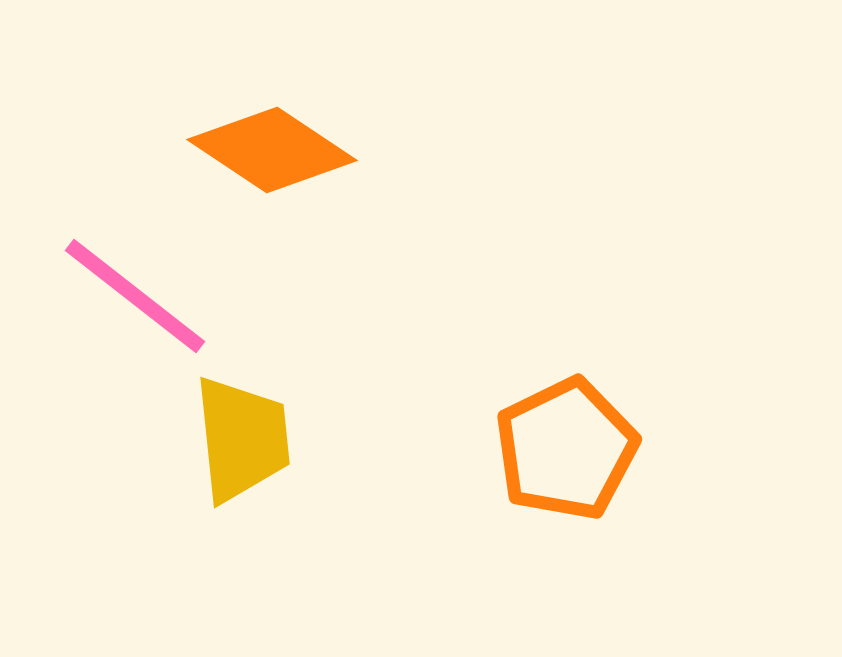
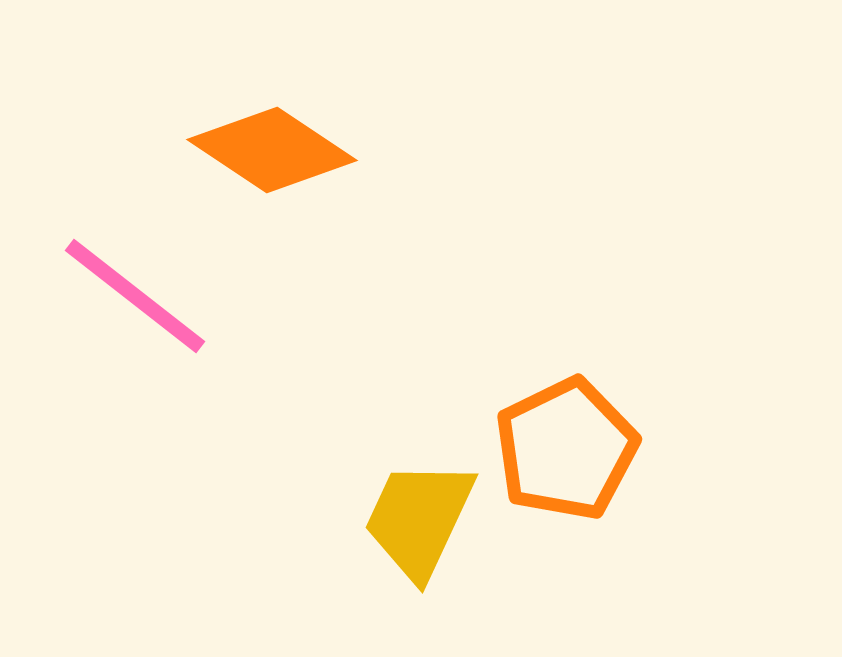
yellow trapezoid: moved 177 px right, 80 px down; rotated 149 degrees counterclockwise
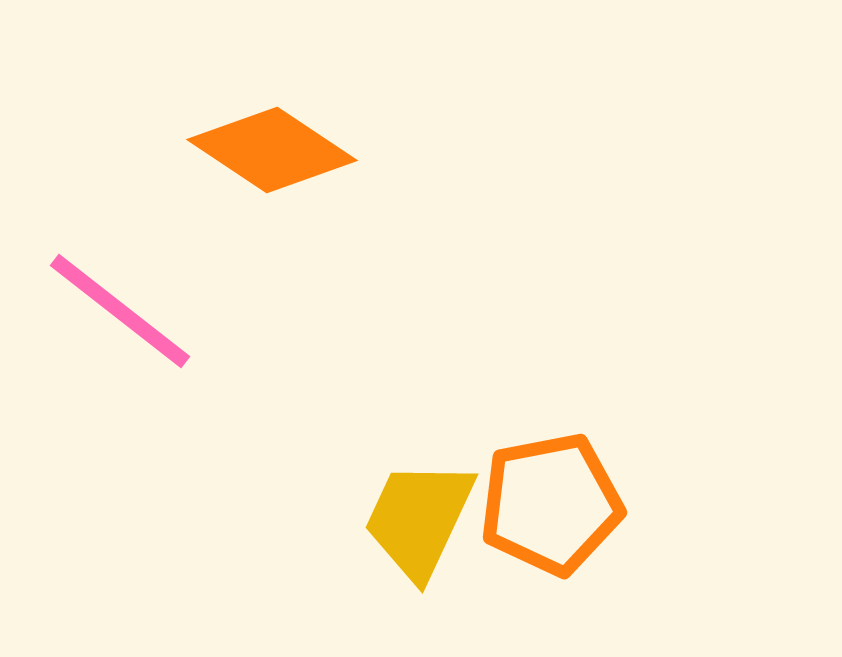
pink line: moved 15 px left, 15 px down
orange pentagon: moved 15 px left, 55 px down; rotated 15 degrees clockwise
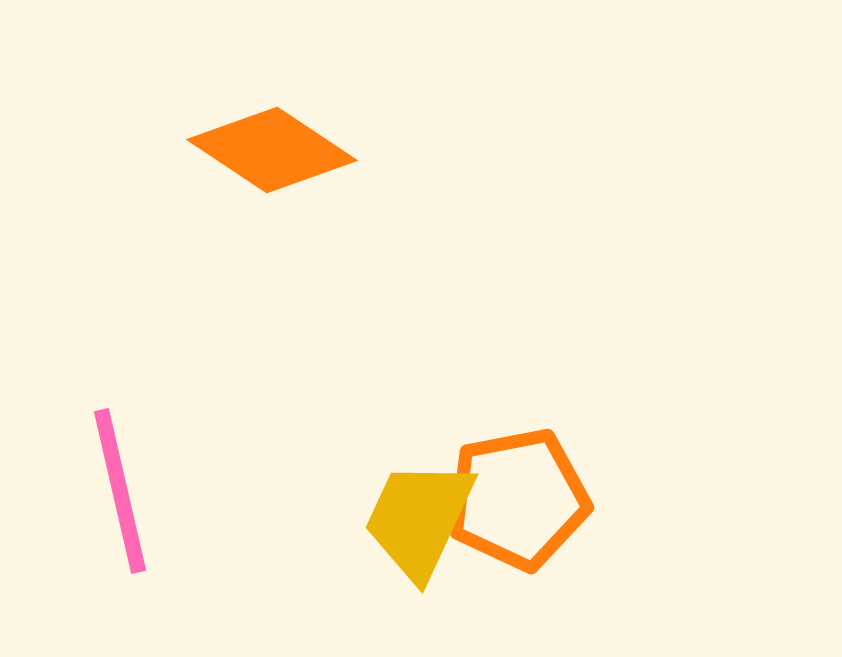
pink line: moved 180 px down; rotated 39 degrees clockwise
orange pentagon: moved 33 px left, 5 px up
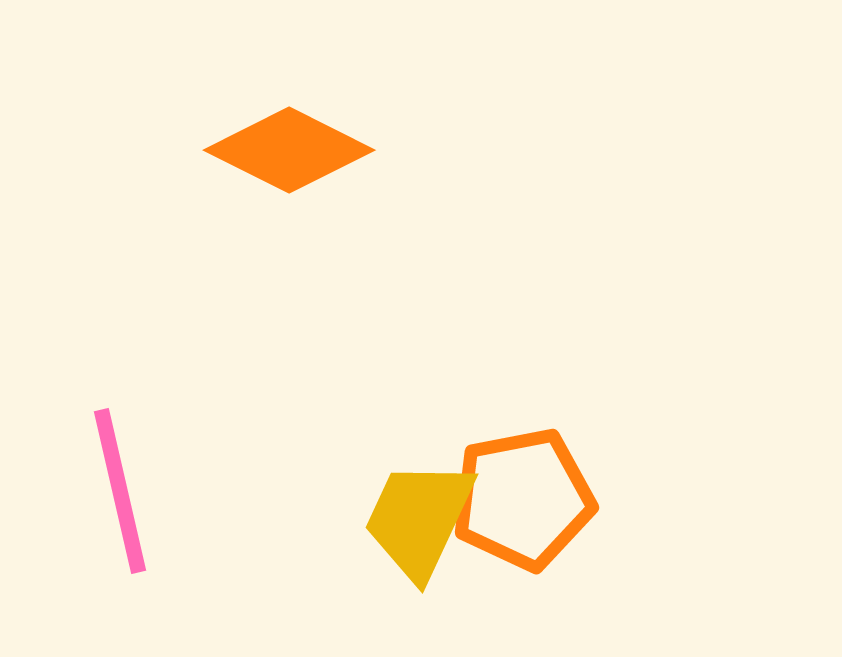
orange diamond: moved 17 px right; rotated 7 degrees counterclockwise
orange pentagon: moved 5 px right
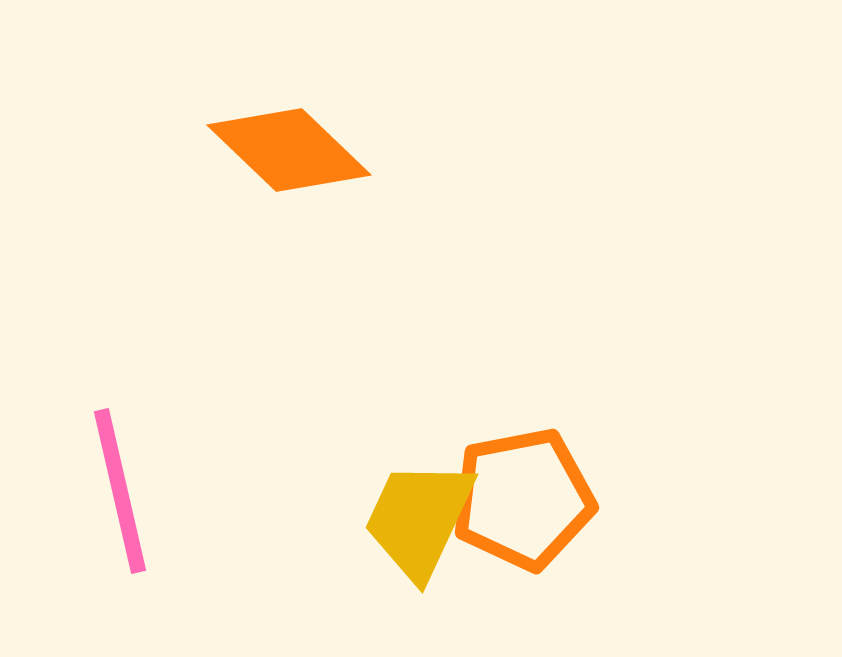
orange diamond: rotated 17 degrees clockwise
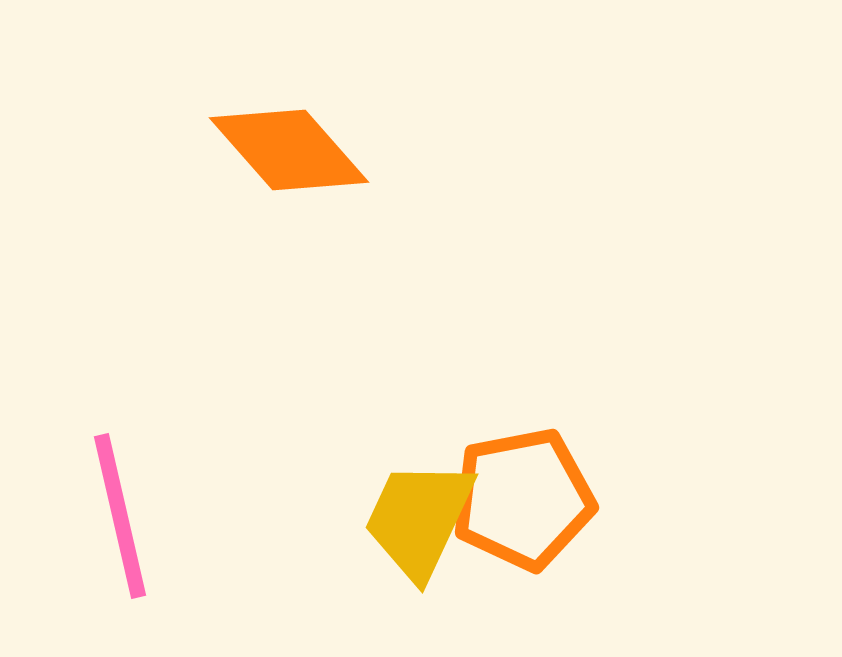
orange diamond: rotated 5 degrees clockwise
pink line: moved 25 px down
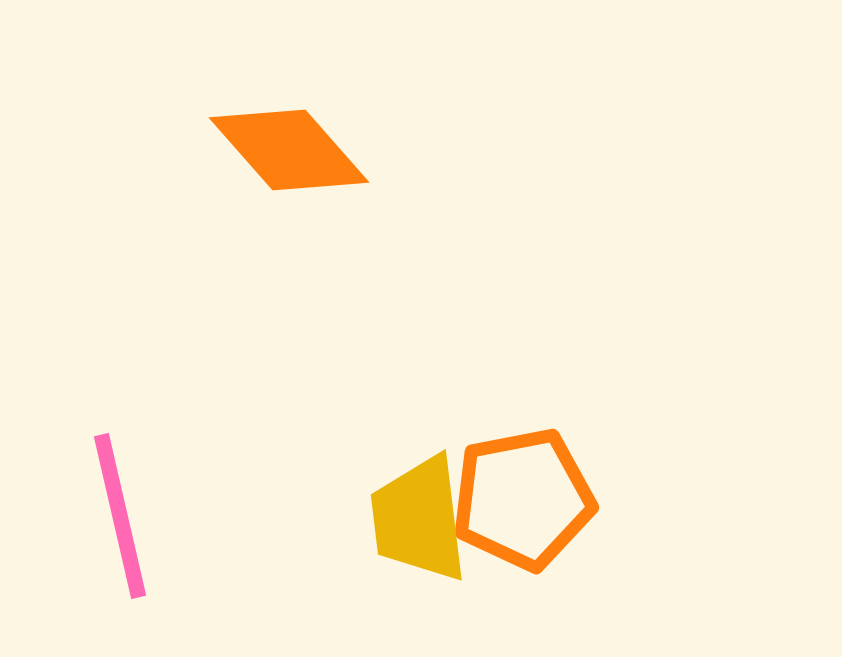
yellow trapezoid: rotated 32 degrees counterclockwise
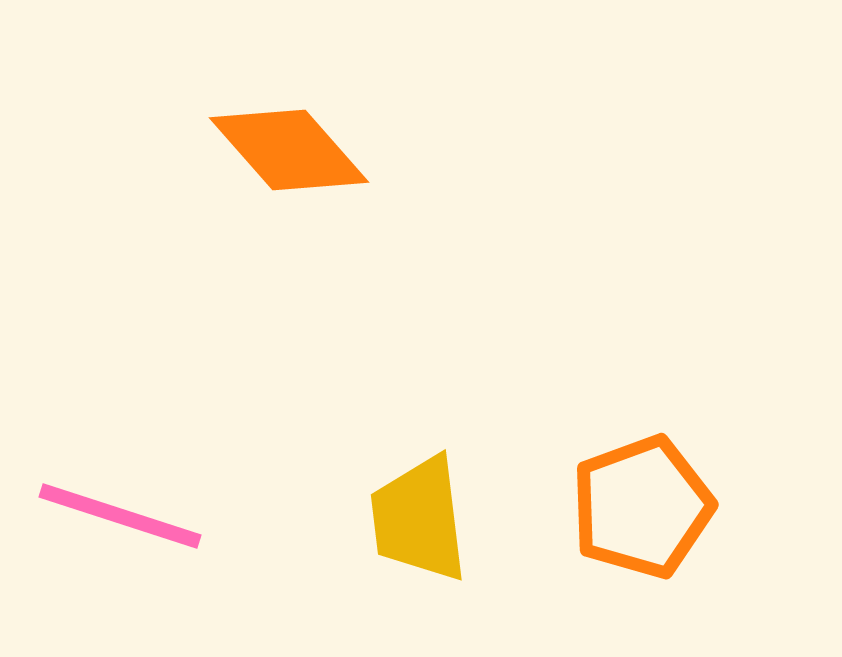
orange pentagon: moved 119 px right, 8 px down; rotated 9 degrees counterclockwise
pink line: rotated 59 degrees counterclockwise
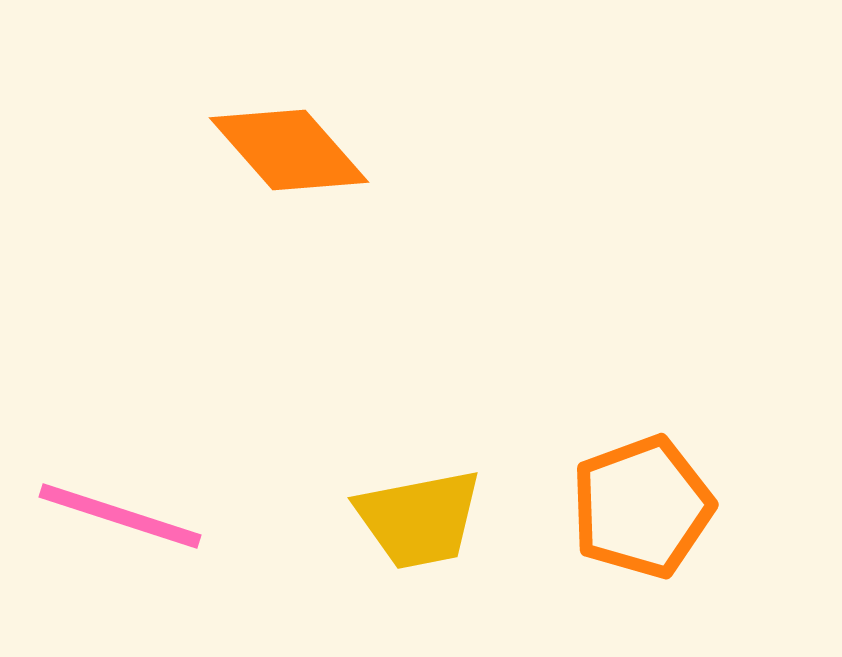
yellow trapezoid: rotated 94 degrees counterclockwise
